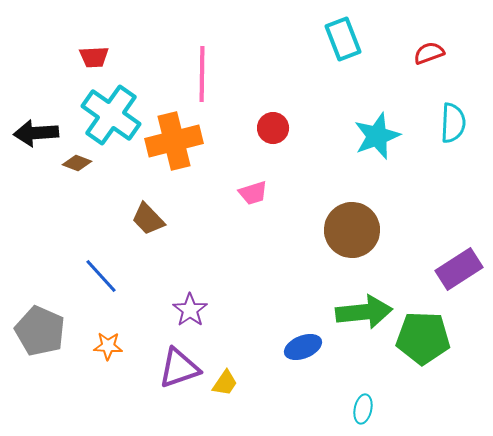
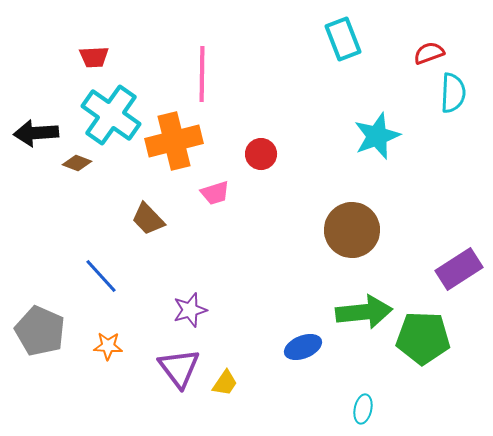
cyan semicircle: moved 30 px up
red circle: moved 12 px left, 26 px down
pink trapezoid: moved 38 px left
purple star: rotated 20 degrees clockwise
purple triangle: rotated 48 degrees counterclockwise
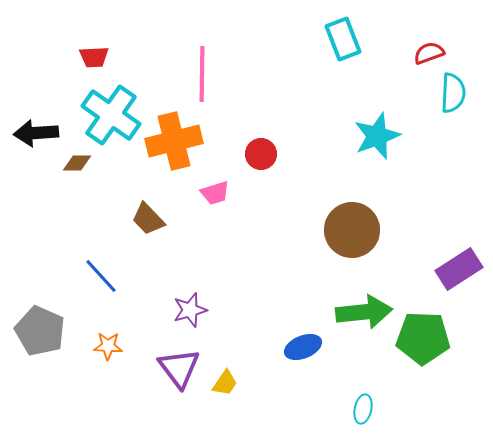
brown diamond: rotated 20 degrees counterclockwise
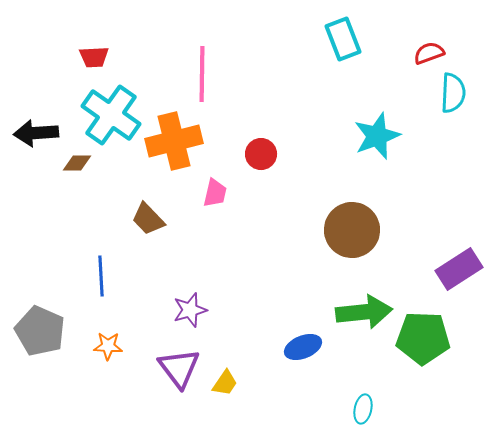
pink trapezoid: rotated 60 degrees counterclockwise
blue line: rotated 39 degrees clockwise
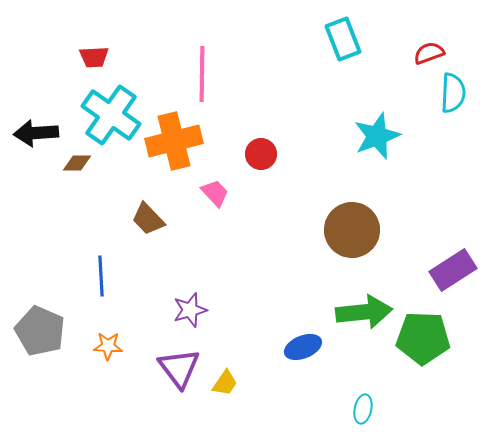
pink trapezoid: rotated 56 degrees counterclockwise
purple rectangle: moved 6 px left, 1 px down
